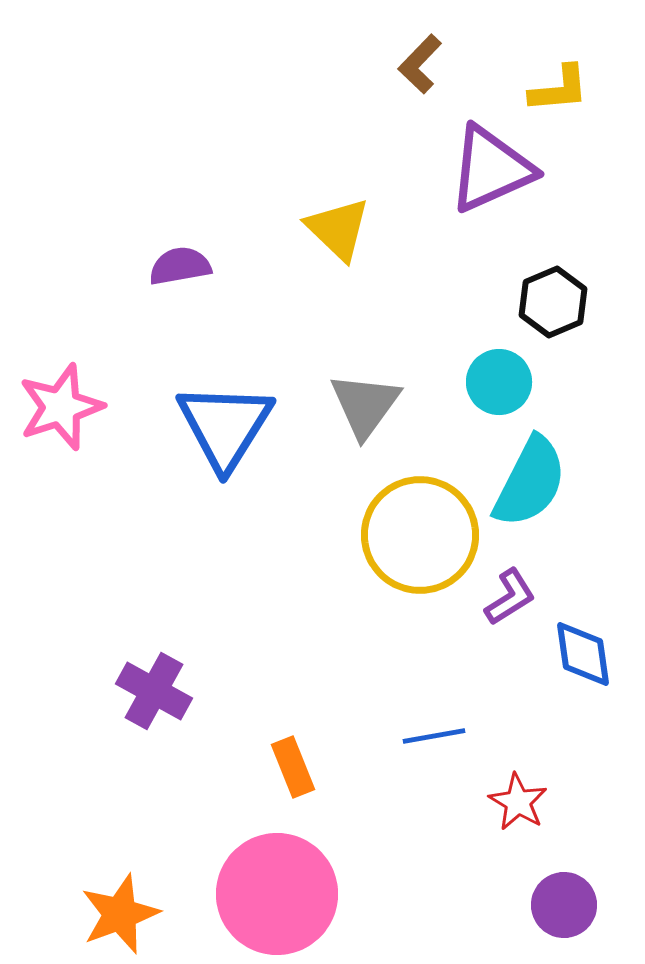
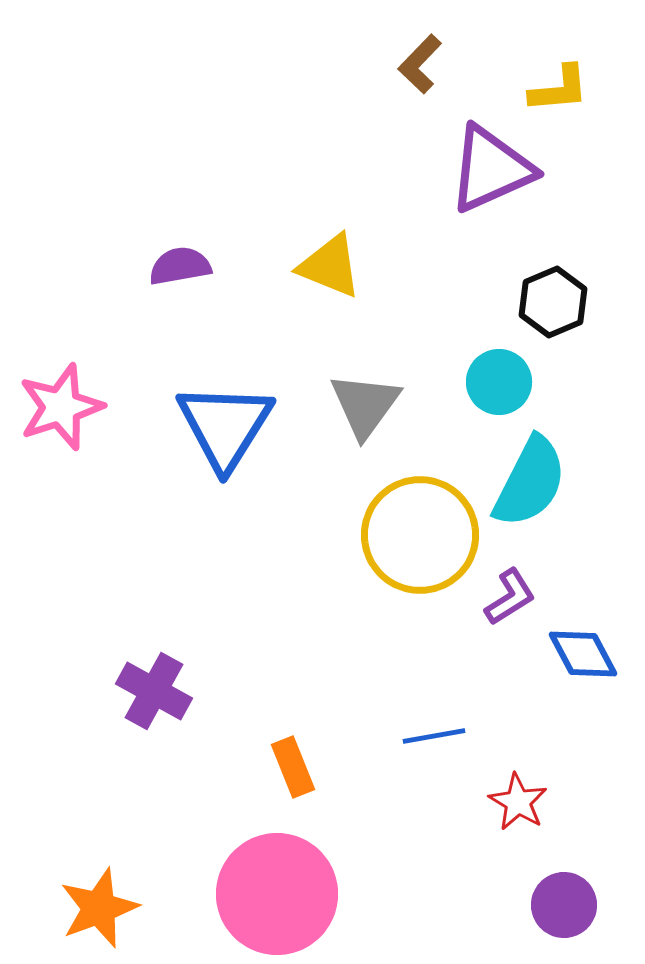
yellow triangle: moved 8 px left, 37 px down; rotated 22 degrees counterclockwise
blue diamond: rotated 20 degrees counterclockwise
orange star: moved 21 px left, 6 px up
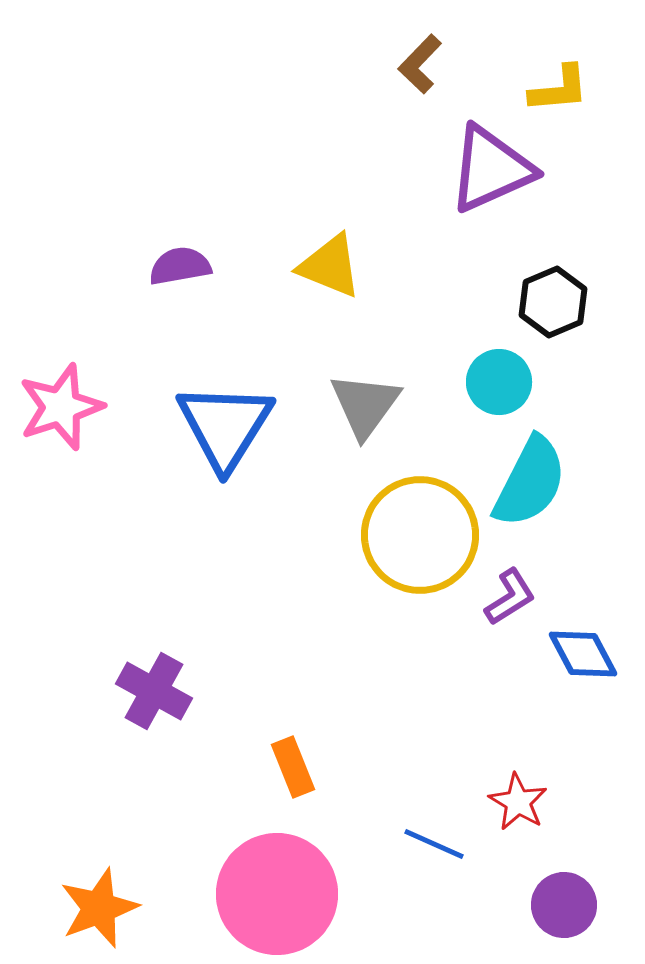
blue line: moved 108 px down; rotated 34 degrees clockwise
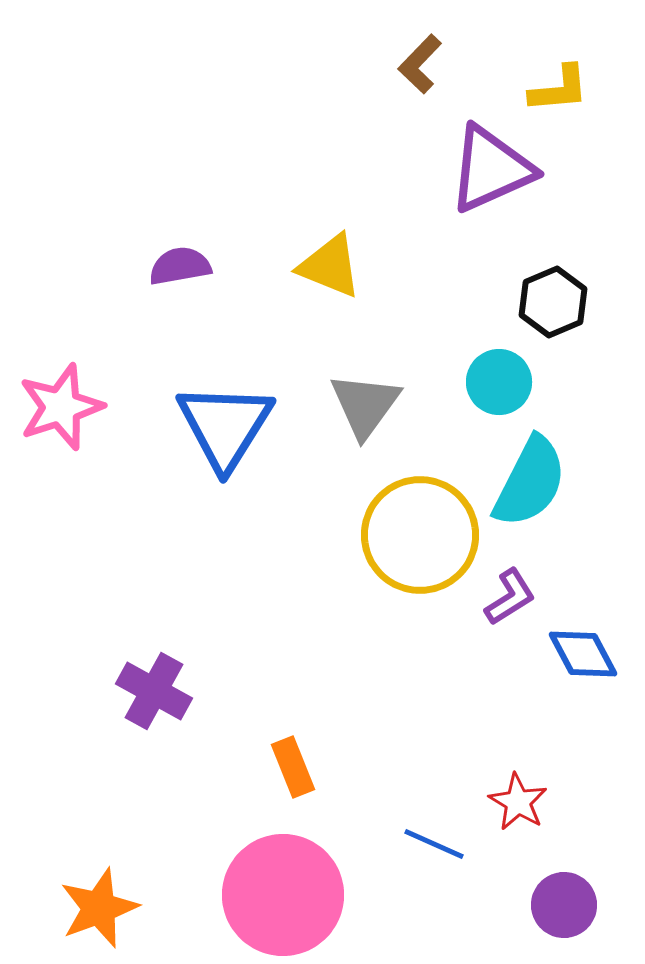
pink circle: moved 6 px right, 1 px down
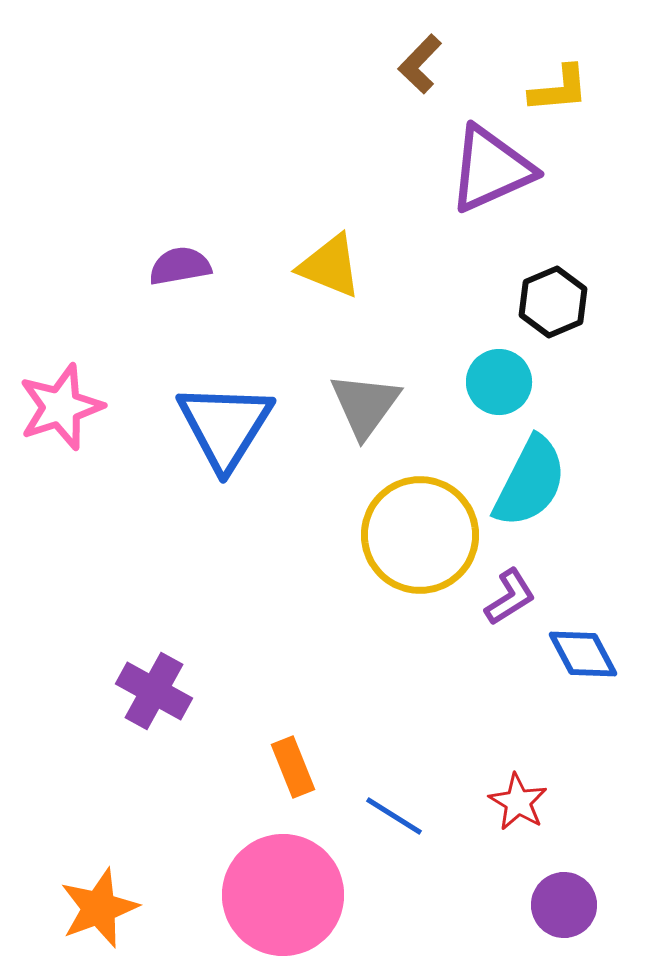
blue line: moved 40 px left, 28 px up; rotated 8 degrees clockwise
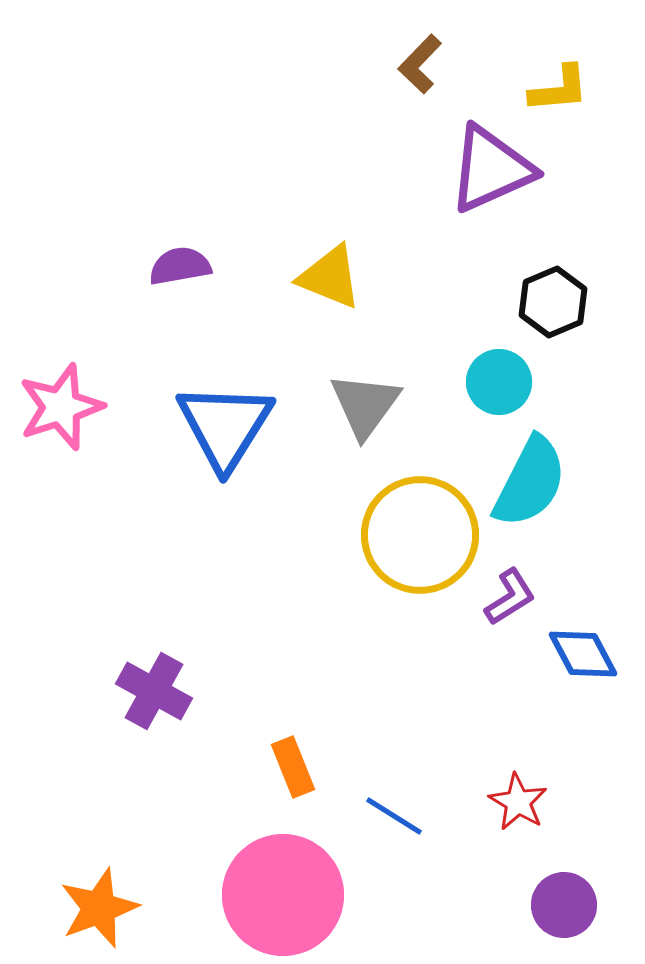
yellow triangle: moved 11 px down
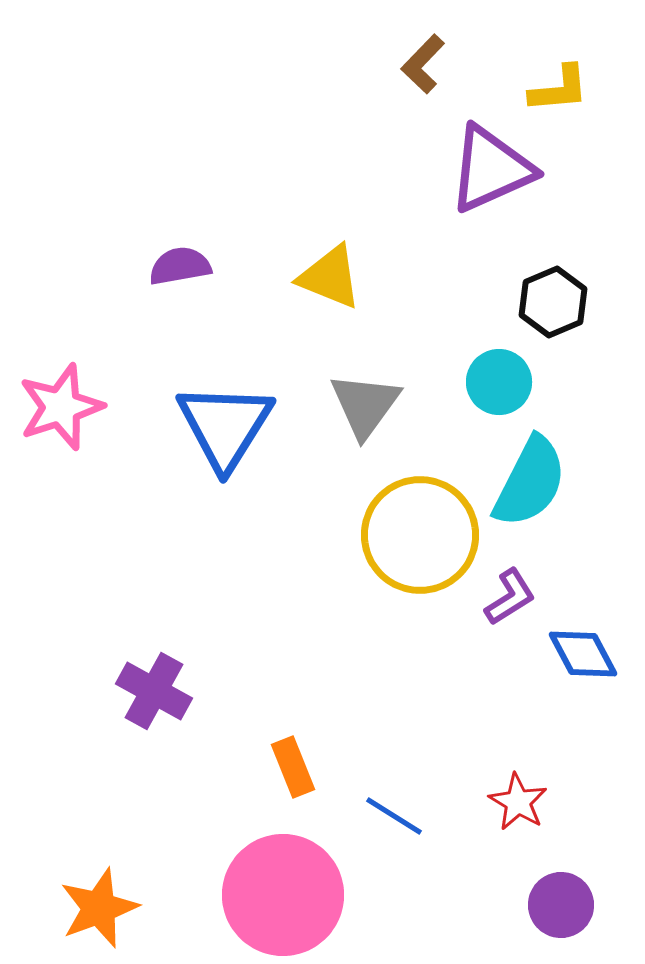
brown L-shape: moved 3 px right
purple circle: moved 3 px left
